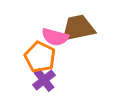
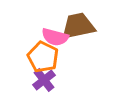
brown trapezoid: moved 2 px up
orange pentagon: moved 3 px right
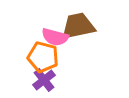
orange pentagon: rotated 12 degrees counterclockwise
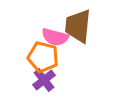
brown trapezoid: rotated 72 degrees counterclockwise
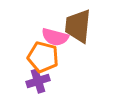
purple cross: moved 6 px left, 1 px down; rotated 20 degrees clockwise
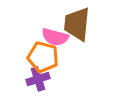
brown trapezoid: moved 1 px left, 2 px up
purple cross: moved 2 px up
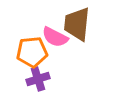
pink semicircle: rotated 12 degrees clockwise
orange pentagon: moved 11 px left, 5 px up; rotated 20 degrees counterclockwise
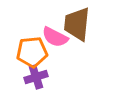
purple cross: moved 2 px left, 2 px up
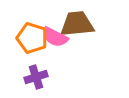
brown trapezoid: rotated 78 degrees clockwise
orange pentagon: moved 14 px up; rotated 24 degrees clockwise
